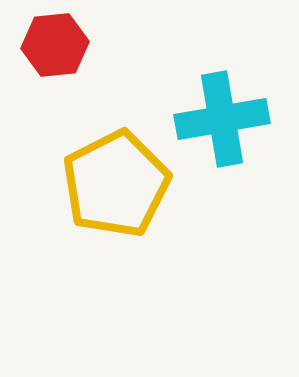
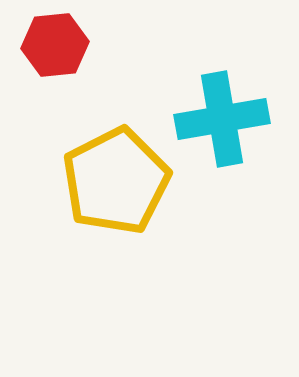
yellow pentagon: moved 3 px up
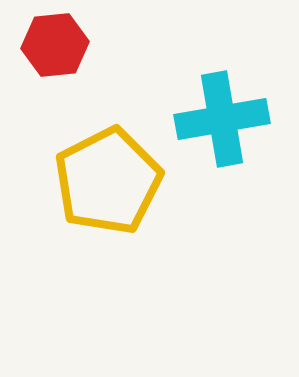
yellow pentagon: moved 8 px left
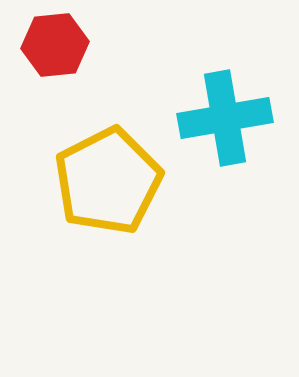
cyan cross: moved 3 px right, 1 px up
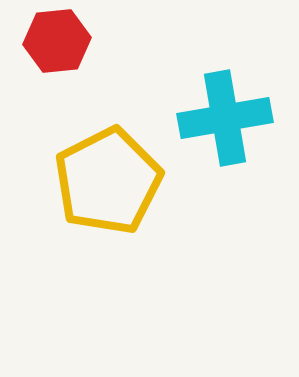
red hexagon: moved 2 px right, 4 px up
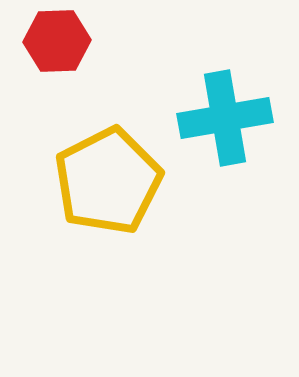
red hexagon: rotated 4 degrees clockwise
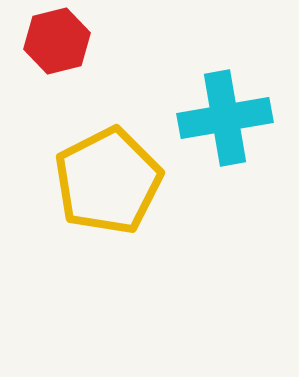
red hexagon: rotated 12 degrees counterclockwise
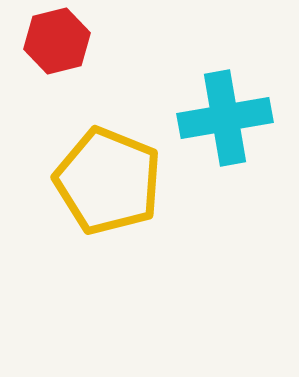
yellow pentagon: rotated 23 degrees counterclockwise
